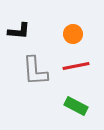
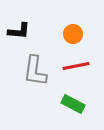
gray L-shape: rotated 12 degrees clockwise
green rectangle: moved 3 px left, 2 px up
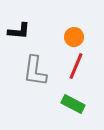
orange circle: moved 1 px right, 3 px down
red line: rotated 56 degrees counterclockwise
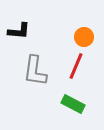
orange circle: moved 10 px right
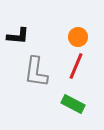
black L-shape: moved 1 px left, 5 px down
orange circle: moved 6 px left
gray L-shape: moved 1 px right, 1 px down
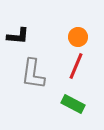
gray L-shape: moved 3 px left, 2 px down
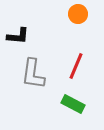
orange circle: moved 23 px up
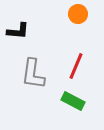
black L-shape: moved 5 px up
green rectangle: moved 3 px up
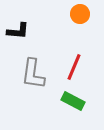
orange circle: moved 2 px right
red line: moved 2 px left, 1 px down
